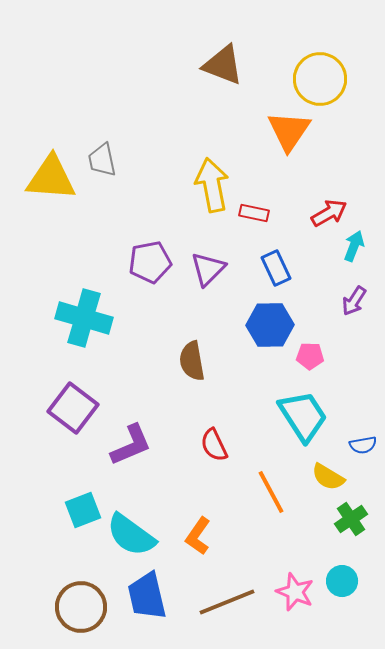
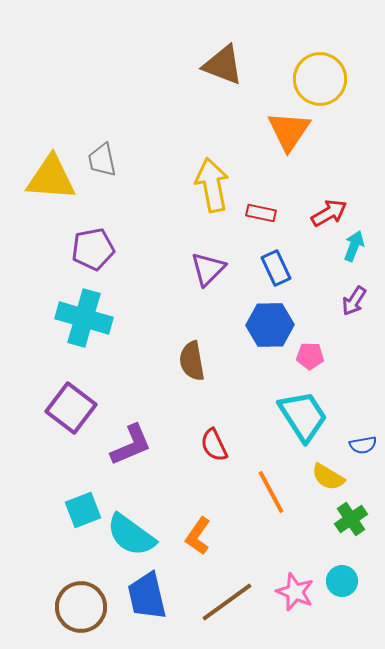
red rectangle: moved 7 px right
purple pentagon: moved 57 px left, 13 px up
purple square: moved 2 px left
brown line: rotated 14 degrees counterclockwise
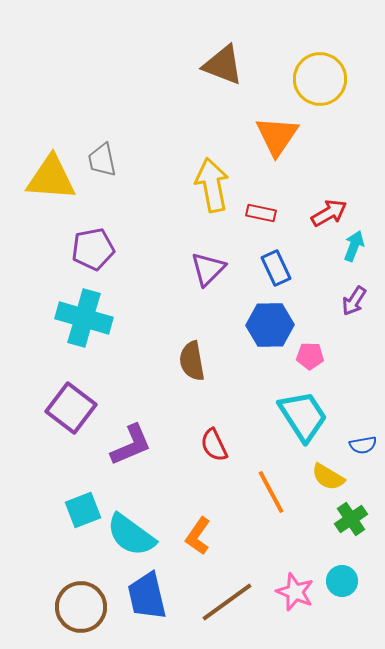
orange triangle: moved 12 px left, 5 px down
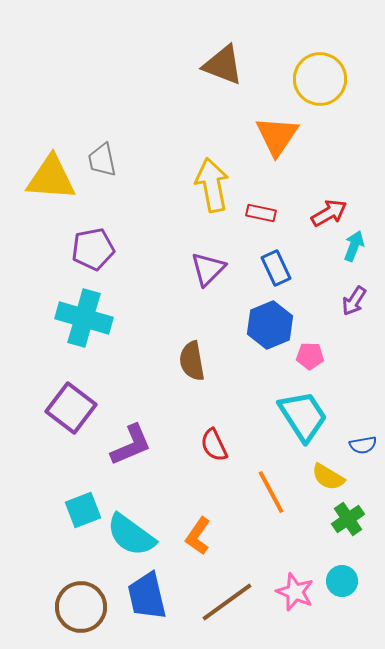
blue hexagon: rotated 21 degrees counterclockwise
green cross: moved 3 px left
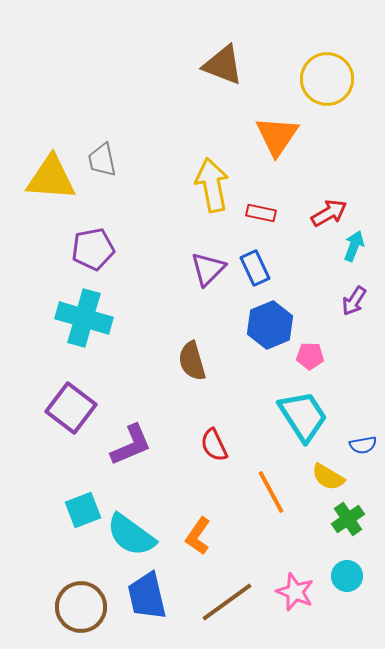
yellow circle: moved 7 px right
blue rectangle: moved 21 px left
brown semicircle: rotated 6 degrees counterclockwise
cyan circle: moved 5 px right, 5 px up
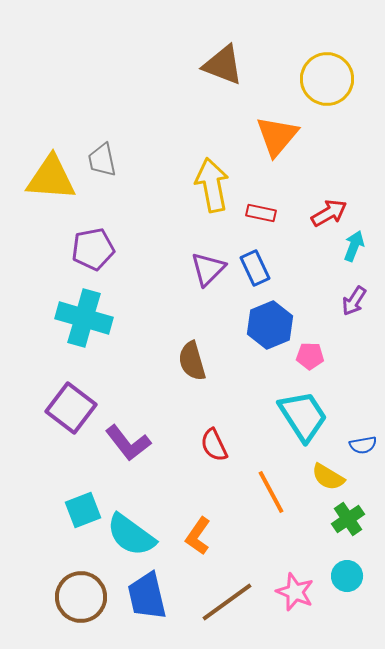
orange triangle: rotated 6 degrees clockwise
purple L-shape: moved 3 px left, 2 px up; rotated 75 degrees clockwise
brown circle: moved 10 px up
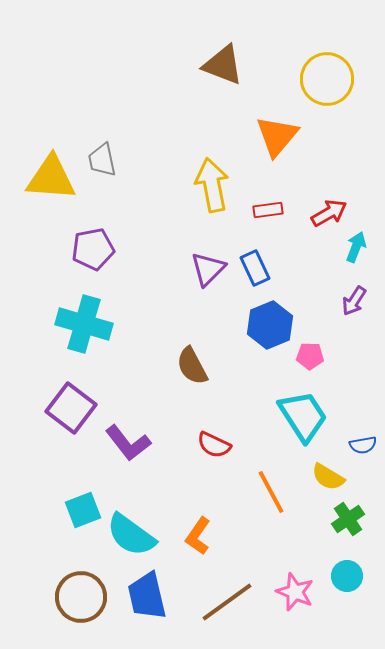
red rectangle: moved 7 px right, 3 px up; rotated 20 degrees counterclockwise
cyan arrow: moved 2 px right, 1 px down
cyan cross: moved 6 px down
brown semicircle: moved 5 px down; rotated 12 degrees counterclockwise
red semicircle: rotated 40 degrees counterclockwise
